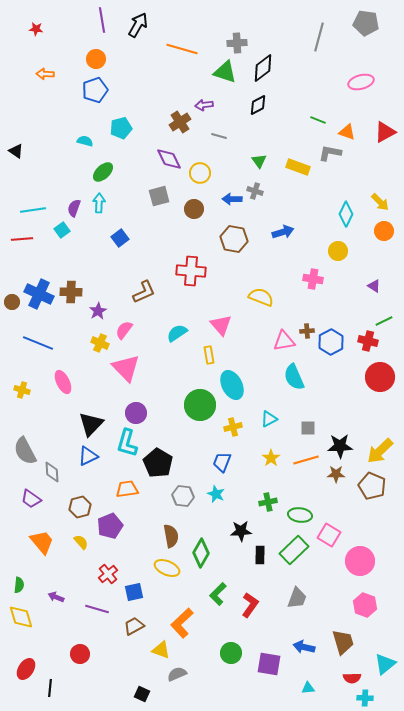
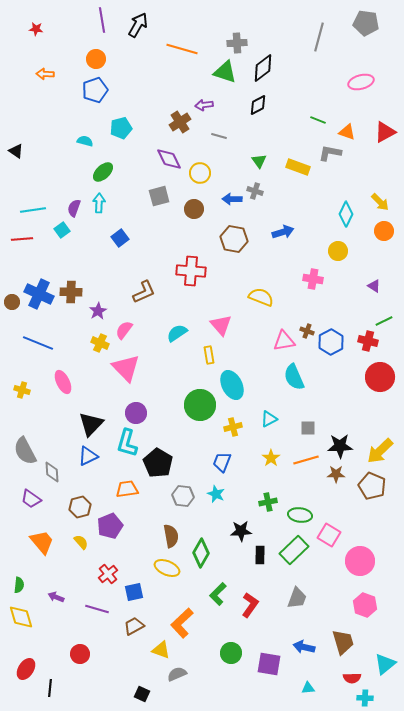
brown cross at (307, 331): rotated 24 degrees clockwise
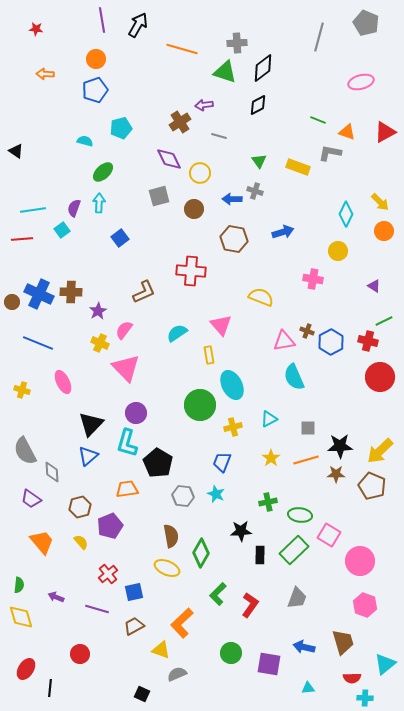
gray pentagon at (366, 23): rotated 15 degrees clockwise
blue triangle at (88, 456): rotated 15 degrees counterclockwise
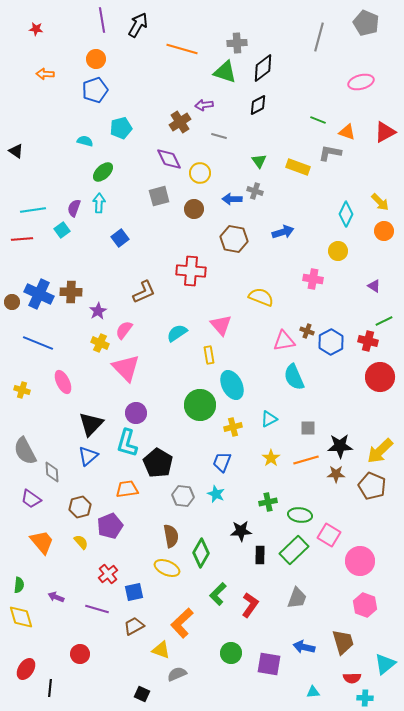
cyan triangle at (308, 688): moved 5 px right, 4 px down
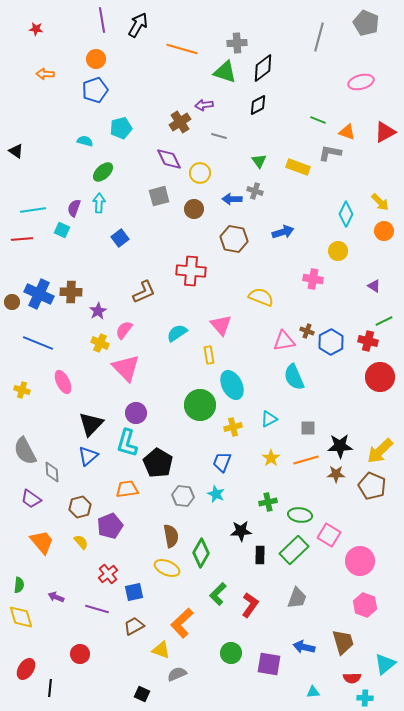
cyan square at (62, 230): rotated 28 degrees counterclockwise
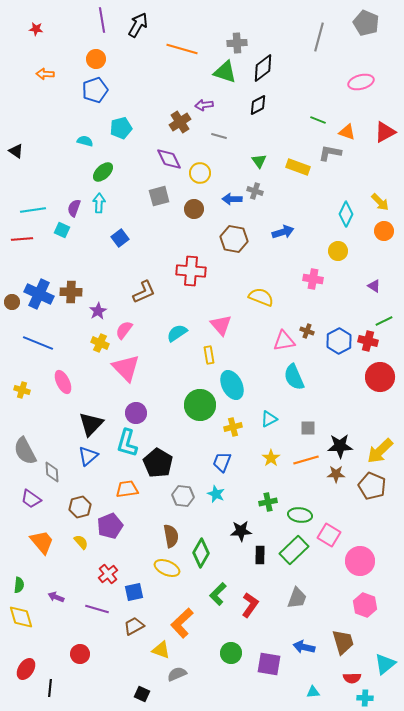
blue hexagon at (331, 342): moved 8 px right, 1 px up
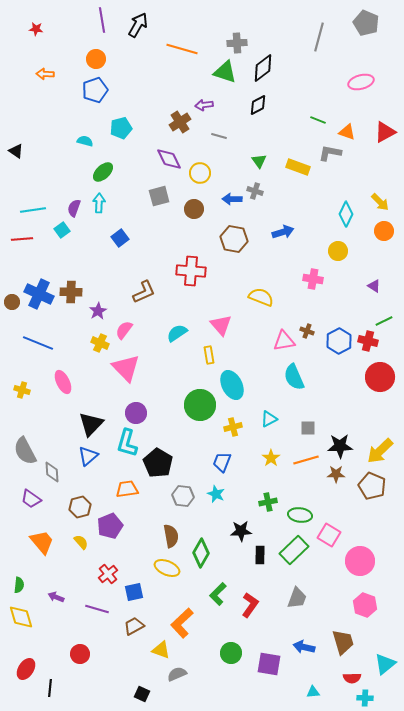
cyan square at (62, 230): rotated 28 degrees clockwise
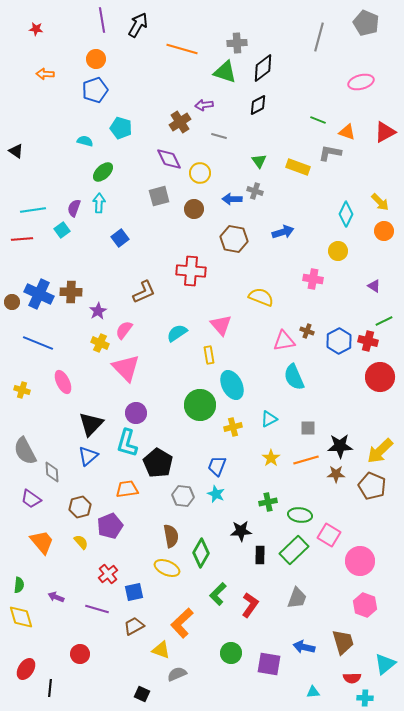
cyan pentagon at (121, 128): rotated 30 degrees clockwise
blue trapezoid at (222, 462): moved 5 px left, 4 px down
